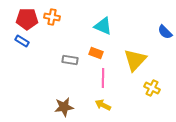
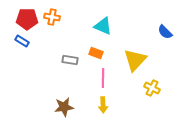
yellow arrow: rotated 119 degrees counterclockwise
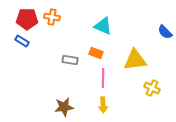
yellow triangle: rotated 40 degrees clockwise
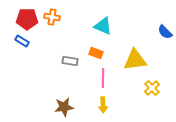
gray rectangle: moved 1 px down
yellow cross: rotated 21 degrees clockwise
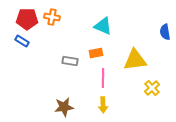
blue semicircle: rotated 35 degrees clockwise
orange rectangle: rotated 32 degrees counterclockwise
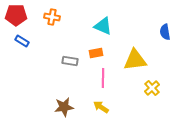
red pentagon: moved 11 px left, 4 px up
yellow arrow: moved 2 px left, 2 px down; rotated 126 degrees clockwise
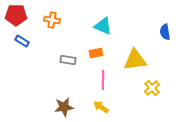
orange cross: moved 3 px down
gray rectangle: moved 2 px left, 1 px up
pink line: moved 2 px down
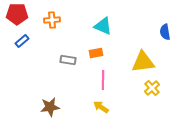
red pentagon: moved 1 px right, 1 px up
orange cross: rotated 14 degrees counterclockwise
blue rectangle: rotated 72 degrees counterclockwise
yellow triangle: moved 8 px right, 2 px down
brown star: moved 14 px left
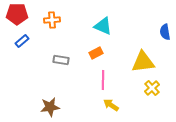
orange rectangle: rotated 16 degrees counterclockwise
gray rectangle: moved 7 px left
yellow arrow: moved 10 px right, 2 px up
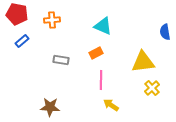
red pentagon: rotated 10 degrees clockwise
pink line: moved 2 px left
brown star: rotated 12 degrees clockwise
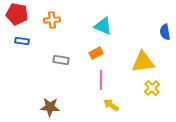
blue rectangle: rotated 48 degrees clockwise
